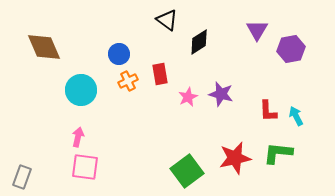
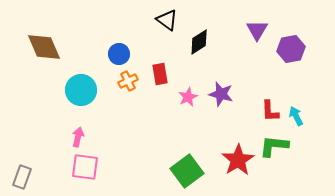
red L-shape: moved 2 px right
green L-shape: moved 4 px left, 7 px up
red star: moved 3 px right, 2 px down; rotated 20 degrees counterclockwise
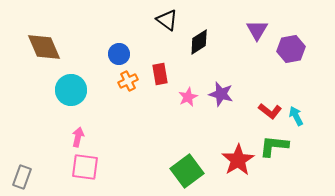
cyan circle: moved 10 px left
red L-shape: rotated 50 degrees counterclockwise
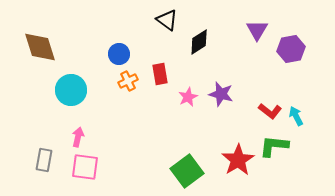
brown diamond: moved 4 px left; rotated 6 degrees clockwise
gray rectangle: moved 22 px right, 17 px up; rotated 10 degrees counterclockwise
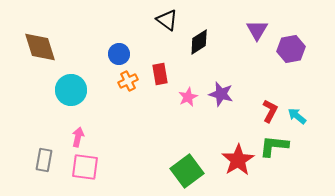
red L-shape: rotated 100 degrees counterclockwise
cyan arrow: moved 1 px right; rotated 24 degrees counterclockwise
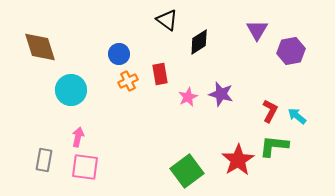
purple hexagon: moved 2 px down
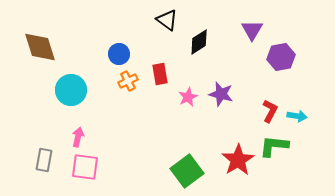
purple triangle: moved 5 px left
purple hexagon: moved 10 px left, 6 px down
cyan arrow: rotated 150 degrees clockwise
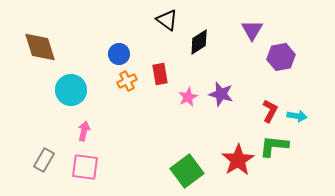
orange cross: moved 1 px left
pink arrow: moved 6 px right, 6 px up
gray rectangle: rotated 20 degrees clockwise
